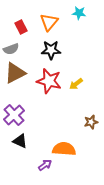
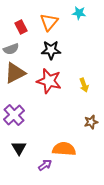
yellow arrow: moved 8 px right, 1 px down; rotated 72 degrees counterclockwise
black triangle: moved 1 px left, 7 px down; rotated 35 degrees clockwise
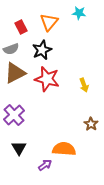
black star: moved 9 px left; rotated 24 degrees counterclockwise
red star: moved 2 px left, 2 px up
brown star: moved 2 px down; rotated 24 degrees counterclockwise
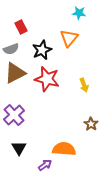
orange triangle: moved 20 px right, 16 px down
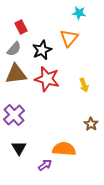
gray semicircle: moved 3 px right; rotated 28 degrees counterclockwise
brown triangle: moved 1 px right, 1 px down; rotated 20 degrees clockwise
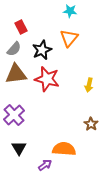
cyan star: moved 9 px left, 2 px up
yellow arrow: moved 5 px right; rotated 32 degrees clockwise
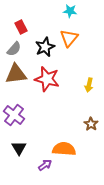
black star: moved 3 px right, 3 px up
purple cross: rotated 10 degrees counterclockwise
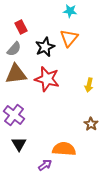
black triangle: moved 4 px up
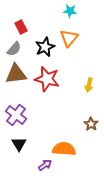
purple cross: moved 2 px right
